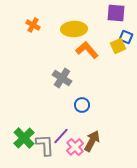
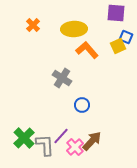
orange cross: rotated 16 degrees clockwise
brown arrow: rotated 15 degrees clockwise
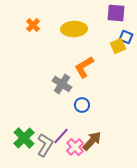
orange L-shape: moved 3 px left, 17 px down; rotated 80 degrees counterclockwise
gray cross: moved 6 px down
gray L-shape: rotated 35 degrees clockwise
